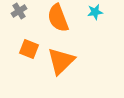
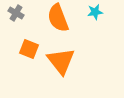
gray cross: moved 3 px left, 2 px down; rotated 28 degrees counterclockwise
orange triangle: rotated 24 degrees counterclockwise
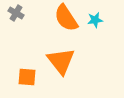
cyan star: moved 8 px down
orange semicircle: moved 8 px right; rotated 12 degrees counterclockwise
orange square: moved 2 px left, 28 px down; rotated 18 degrees counterclockwise
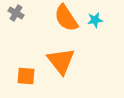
orange square: moved 1 px left, 1 px up
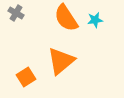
orange triangle: rotated 28 degrees clockwise
orange square: moved 1 px down; rotated 36 degrees counterclockwise
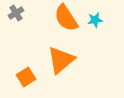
gray cross: rotated 28 degrees clockwise
orange triangle: moved 1 px up
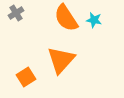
cyan star: moved 1 px left; rotated 21 degrees clockwise
orange triangle: rotated 8 degrees counterclockwise
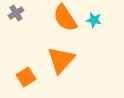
orange semicircle: moved 1 px left
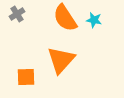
gray cross: moved 1 px right, 1 px down
orange square: rotated 30 degrees clockwise
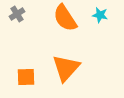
cyan star: moved 6 px right, 5 px up
orange triangle: moved 5 px right, 8 px down
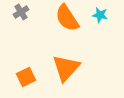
gray cross: moved 4 px right, 2 px up
orange semicircle: moved 2 px right
orange square: rotated 24 degrees counterclockwise
